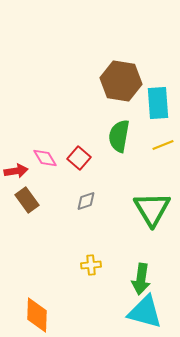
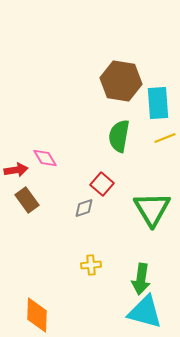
yellow line: moved 2 px right, 7 px up
red square: moved 23 px right, 26 px down
red arrow: moved 1 px up
gray diamond: moved 2 px left, 7 px down
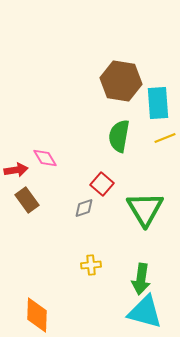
green triangle: moved 7 px left
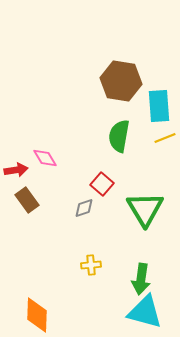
cyan rectangle: moved 1 px right, 3 px down
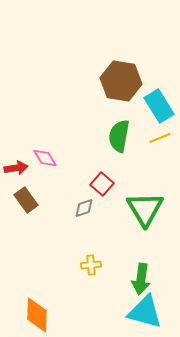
cyan rectangle: rotated 28 degrees counterclockwise
yellow line: moved 5 px left
red arrow: moved 2 px up
brown rectangle: moved 1 px left
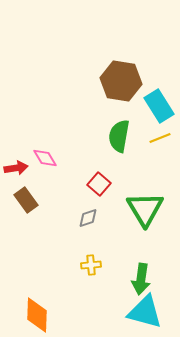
red square: moved 3 px left
gray diamond: moved 4 px right, 10 px down
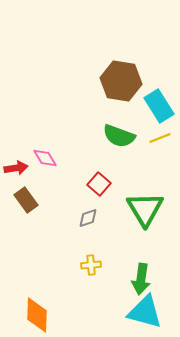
green semicircle: rotated 80 degrees counterclockwise
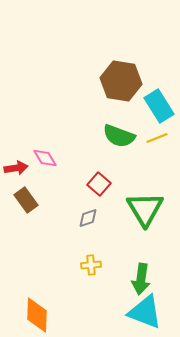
yellow line: moved 3 px left
cyan triangle: rotated 6 degrees clockwise
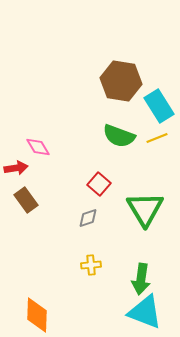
pink diamond: moved 7 px left, 11 px up
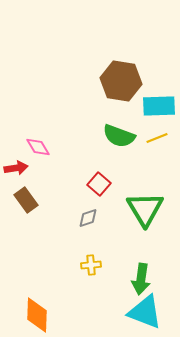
cyan rectangle: rotated 60 degrees counterclockwise
